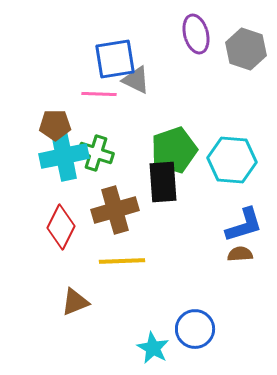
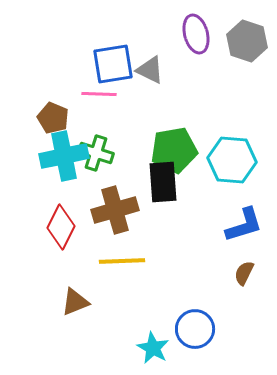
gray hexagon: moved 1 px right, 8 px up
blue square: moved 2 px left, 5 px down
gray triangle: moved 14 px right, 10 px up
brown pentagon: moved 2 px left, 7 px up; rotated 24 degrees clockwise
green pentagon: rotated 9 degrees clockwise
brown semicircle: moved 4 px right, 19 px down; rotated 60 degrees counterclockwise
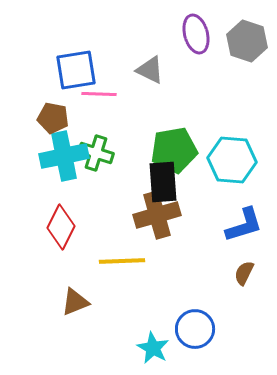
blue square: moved 37 px left, 6 px down
brown pentagon: rotated 12 degrees counterclockwise
brown cross: moved 42 px right, 5 px down
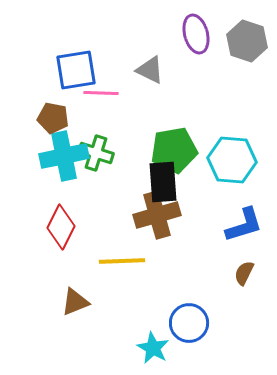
pink line: moved 2 px right, 1 px up
blue circle: moved 6 px left, 6 px up
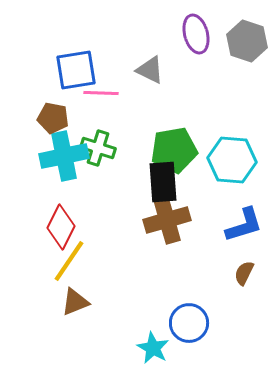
green cross: moved 2 px right, 5 px up
brown cross: moved 10 px right, 5 px down
yellow line: moved 53 px left; rotated 54 degrees counterclockwise
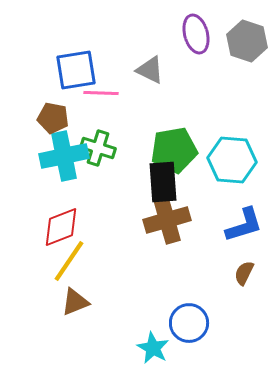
red diamond: rotated 42 degrees clockwise
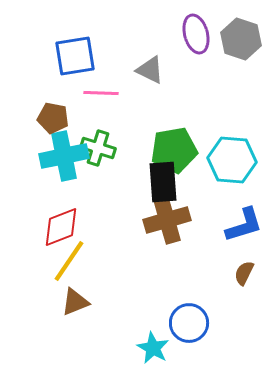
gray hexagon: moved 6 px left, 2 px up
blue square: moved 1 px left, 14 px up
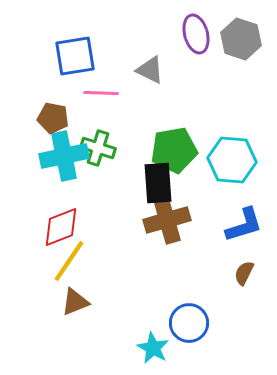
black rectangle: moved 5 px left, 1 px down
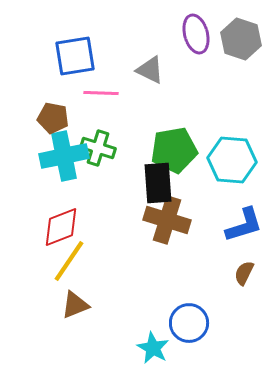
brown cross: rotated 33 degrees clockwise
brown triangle: moved 3 px down
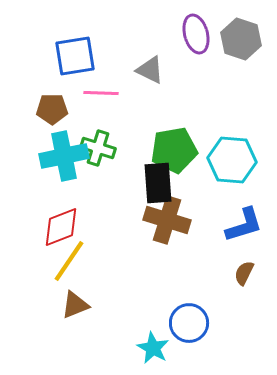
brown pentagon: moved 1 px left, 9 px up; rotated 12 degrees counterclockwise
